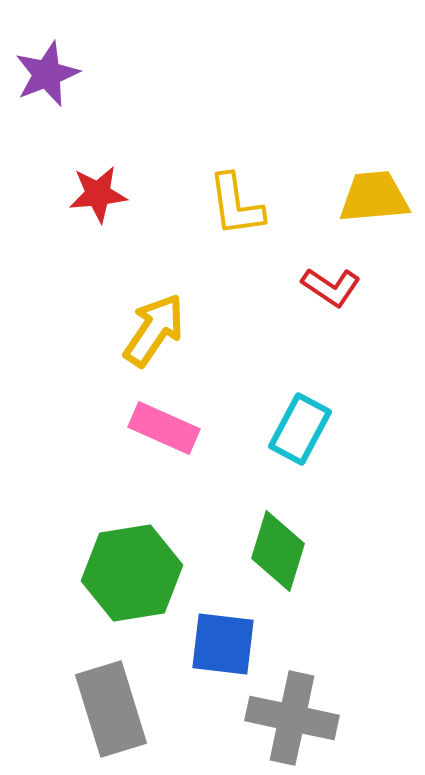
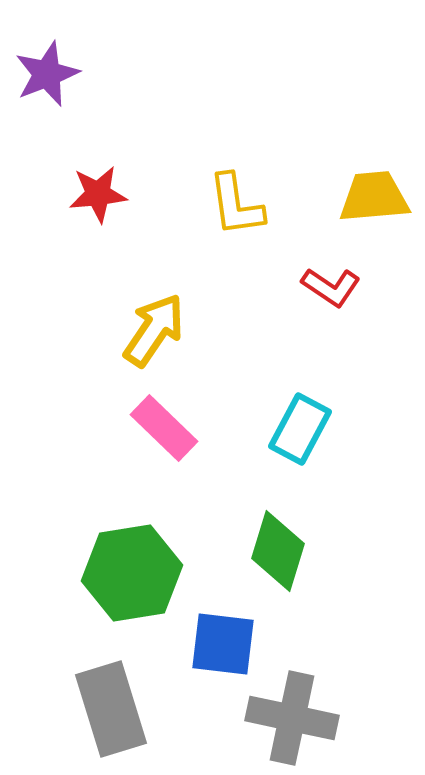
pink rectangle: rotated 20 degrees clockwise
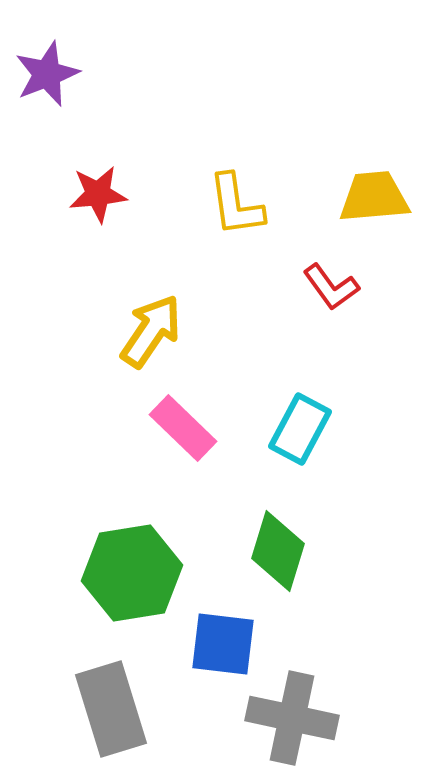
red L-shape: rotated 20 degrees clockwise
yellow arrow: moved 3 px left, 1 px down
pink rectangle: moved 19 px right
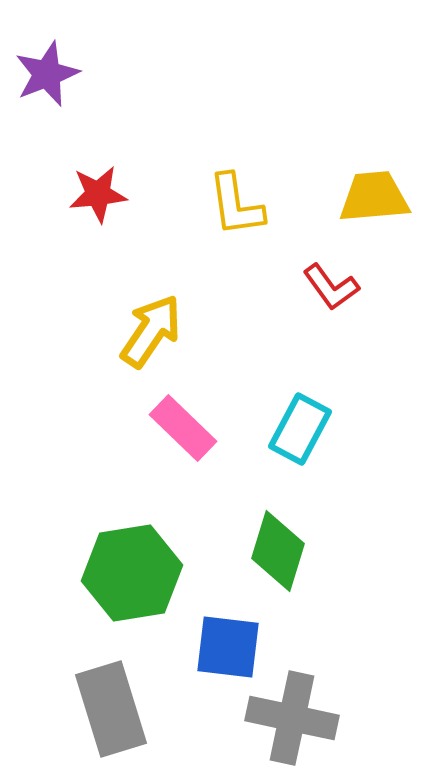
blue square: moved 5 px right, 3 px down
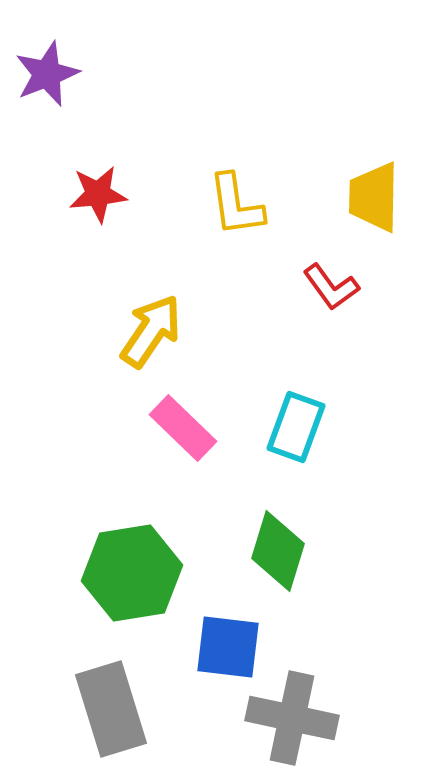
yellow trapezoid: rotated 84 degrees counterclockwise
cyan rectangle: moved 4 px left, 2 px up; rotated 8 degrees counterclockwise
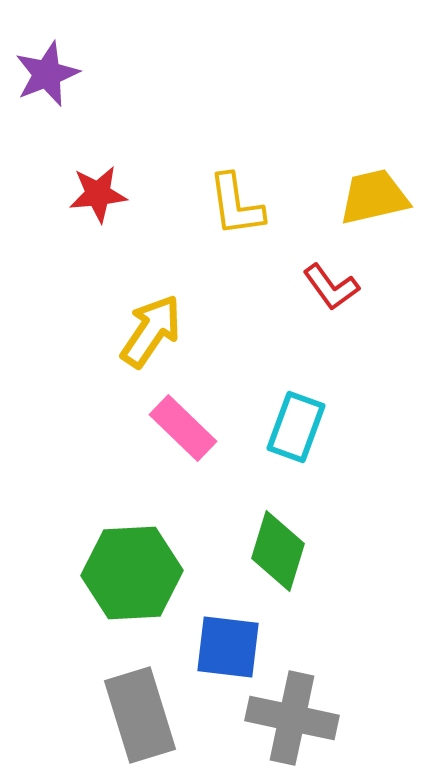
yellow trapezoid: rotated 76 degrees clockwise
green hexagon: rotated 6 degrees clockwise
gray rectangle: moved 29 px right, 6 px down
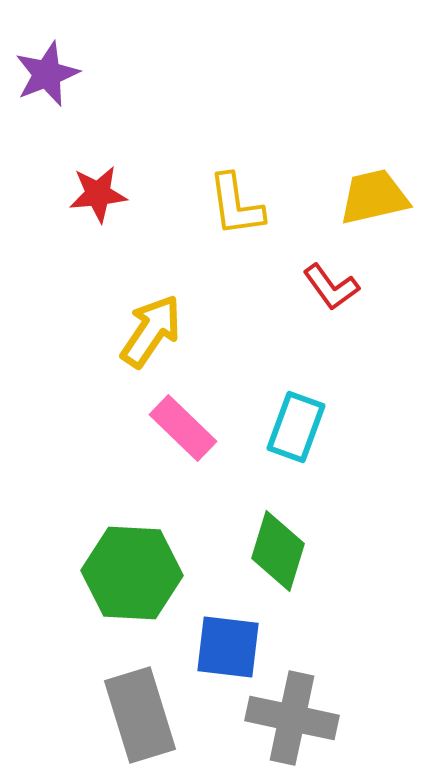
green hexagon: rotated 6 degrees clockwise
